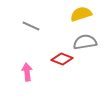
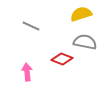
gray semicircle: rotated 20 degrees clockwise
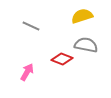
yellow semicircle: moved 1 px right, 2 px down
gray semicircle: moved 1 px right, 3 px down
pink arrow: rotated 36 degrees clockwise
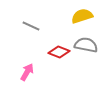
red diamond: moved 3 px left, 7 px up
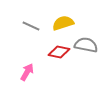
yellow semicircle: moved 19 px left, 7 px down
red diamond: rotated 10 degrees counterclockwise
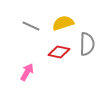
gray semicircle: moved 1 px right, 1 px up; rotated 80 degrees clockwise
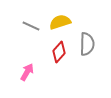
yellow semicircle: moved 3 px left, 1 px up
red diamond: rotated 60 degrees counterclockwise
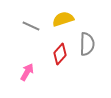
yellow semicircle: moved 3 px right, 3 px up
red diamond: moved 1 px right, 2 px down
